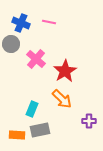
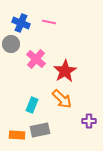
cyan rectangle: moved 4 px up
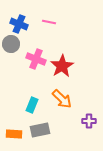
blue cross: moved 2 px left, 1 px down
pink cross: rotated 18 degrees counterclockwise
red star: moved 3 px left, 5 px up
orange rectangle: moved 3 px left, 1 px up
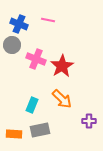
pink line: moved 1 px left, 2 px up
gray circle: moved 1 px right, 1 px down
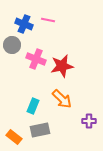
blue cross: moved 5 px right
red star: rotated 20 degrees clockwise
cyan rectangle: moved 1 px right, 1 px down
orange rectangle: moved 3 px down; rotated 35 degrees clockwise
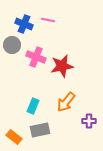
pink cross: moved 2 px up
orange arrow: moved 4 px right, 3 px down; rotated 85 degrees clockwise
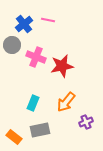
blue cross: rotated 30 degrees clockwise
cyan rectangle: moved 3 px up
purple cross: moved 3 px left, 1 px down; rotated 24 degrees counterclockwise
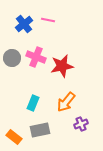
gray circle: moved 13 px down
purple cross: moved 5 px left, 2 px down
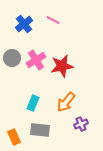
pink line: moved 5 px right; rotated 16 degrees clockwise
pink cross: moved 3 px down; rotated 36 degrees clockwise
gray rectangle: rotated 18 degrees clockwise
orange rectangle: rotated 28 degrees clockwise
